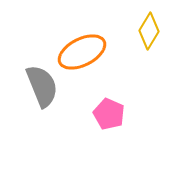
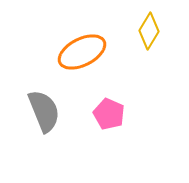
gray semicircle: moved 2 px right, 25 px down
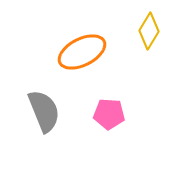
pink pentagon: rotated 20 degrees counterclockwise
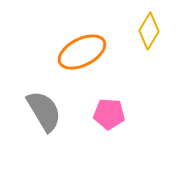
gray semicircle: rotated 9 degrees counterclockwise
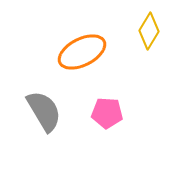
pink pentagon: moved 2 px left, 1 px up
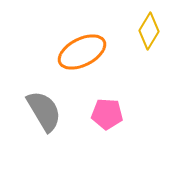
pink pentagon: moved 1 px down
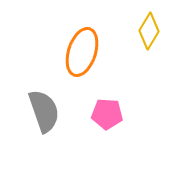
orange ellipse: rotated 45 degrees counterclockwise
gray semicircle: rotated 12 degrees clockwise
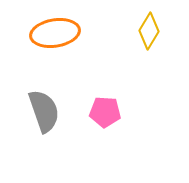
orange ellipse: moved 27 px left, 19 px up; rotated 63 degrees clockwise
pink pentagon: moved 2 px left, 2 px up
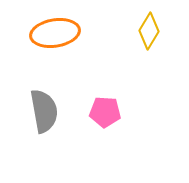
gray semicircle: rotated 9 degrees clockwise
